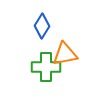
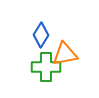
blue diamond: moved 1 px left, 9 px down
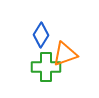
orange triangle: rotated 8 degrees counterclockwise
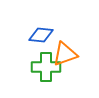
blue diamond: rotated 65 degrees clockwise
